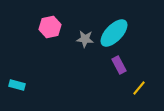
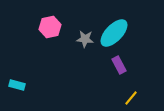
yellow line: moved 8 px left, 10 px down
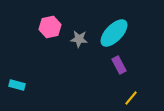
gray star: moved 6 px left
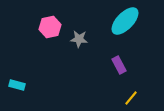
cyan ellipse: moved 11 px right, 12 px up
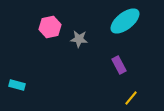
cyan ellipse: rotated 8 degrees clockwise
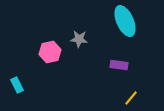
cyan ellipse: rotated 76 degrees counterclockwise
pink hexagon: moved 25 px down
purple rectangle: rotated 54 degrees counterclockwise
cyan rectangle: rotated 49 degrees clockwise
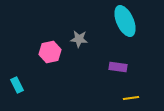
purple rectangle: moved 1 px left, 2 px down
yellow line: rotated 42 degrees clockwise
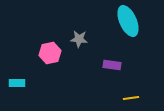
cyan ellipse: moved 3 px right
pink hexagon: moved 1 px down
purple rectangle: moved 6 px left, 2 px up
cyan rectangle: moved 2 px up; rotated 63 degrees counterclockwise
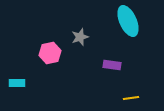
gray star: moved 1 px right, 2 px up; rotated 24 degrees counterclockwise
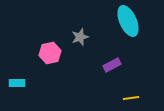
purple rectangle: rotated 36 degrees counterclockwise
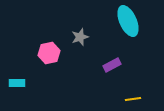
pink hexagon: moved 1 px left
yellow line: moved 2 px right, 1 px down
